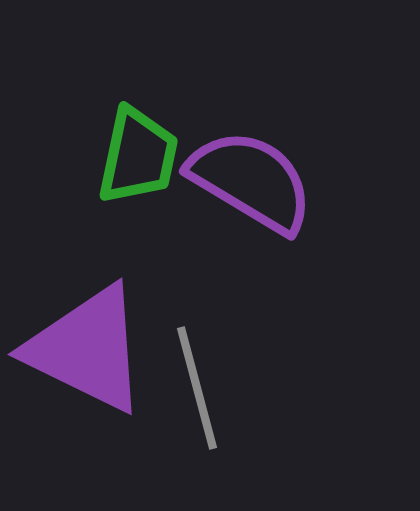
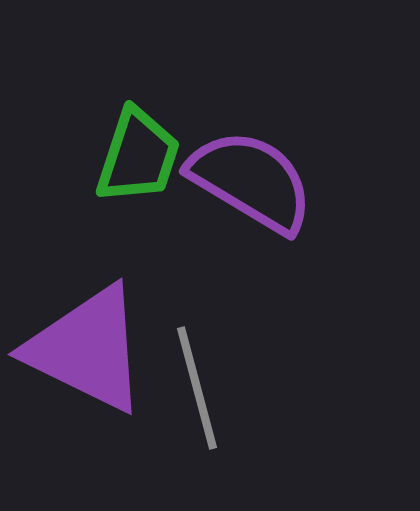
green trapezoid: rotated 6 degrees clockwise
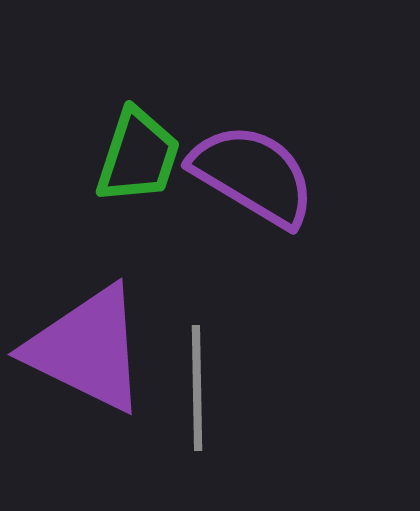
purple semicircle: moved 2 px right, 6 px up
gray line: rotated 14 degrees clockwise
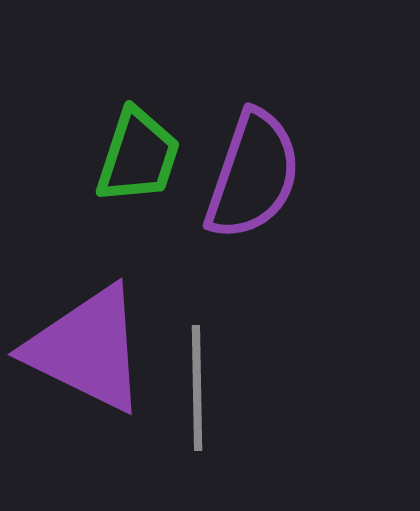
purple semicircle: rotated 78 degrees clockwise
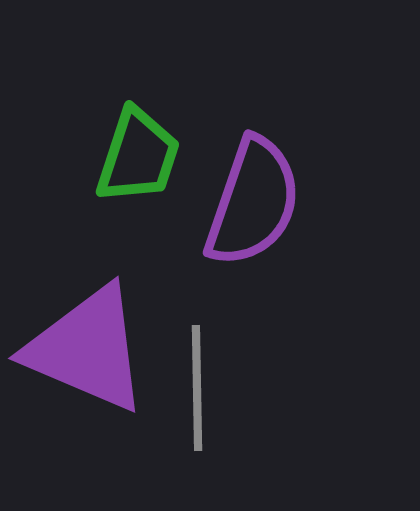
purple semicircle: moved 27 px down
purple triangle: rotated 3 degrees counterclockwise
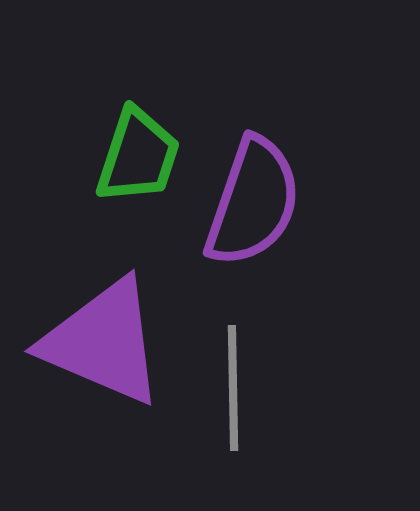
purple triangle: moved 16 px right, 7 px up
gray line: moved 36 px right
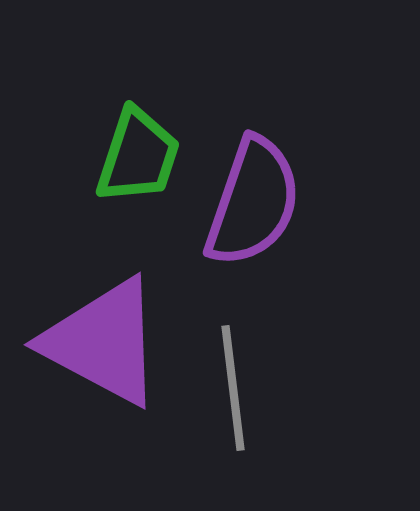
purple triangle: rotated 5 degrees clockwise
gray line: rotated 6 degrees counterclockwise
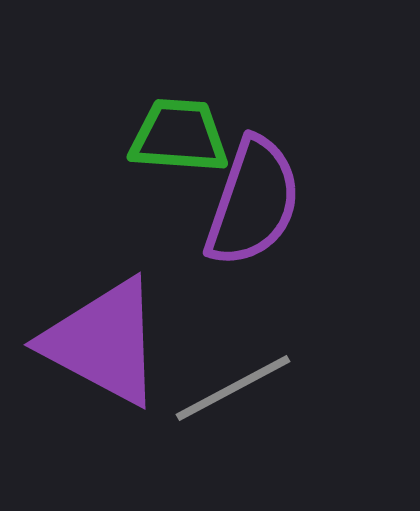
green trapezoid: moved 41 px right, 20 px up; rotated 104 degrees counterclockwise
gray line: rotated 69 degrees clockwise
